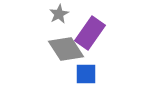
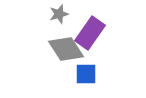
gray star: rotated 12 degrees clockwise
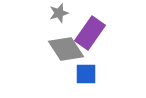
gray star: moved 1 px up
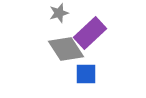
purple rectangle: rotated 12 degrees clockwise
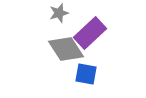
blue square: rotated 10 degrees clockwise
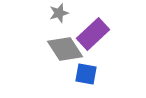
purple rectangle: moved 3 px right, 1 px down
gray diamond: moved 1 px left
